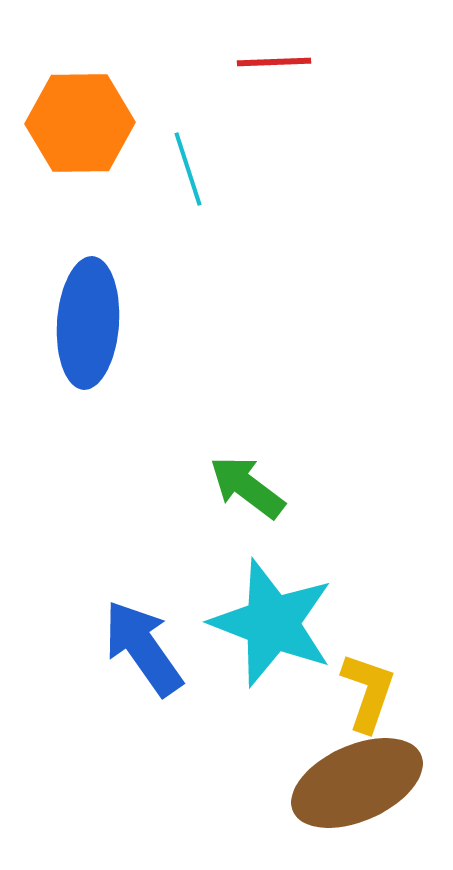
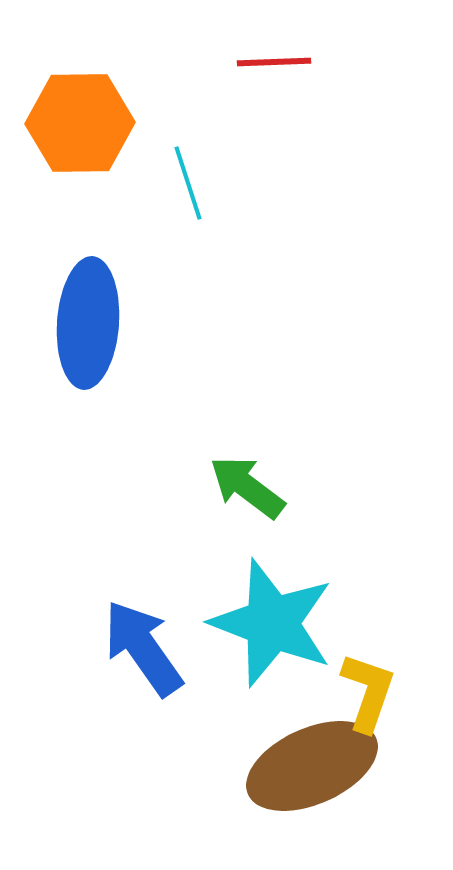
cyan line: moved 14 px down
brown ellipse: moved 45 px left, 17 px up
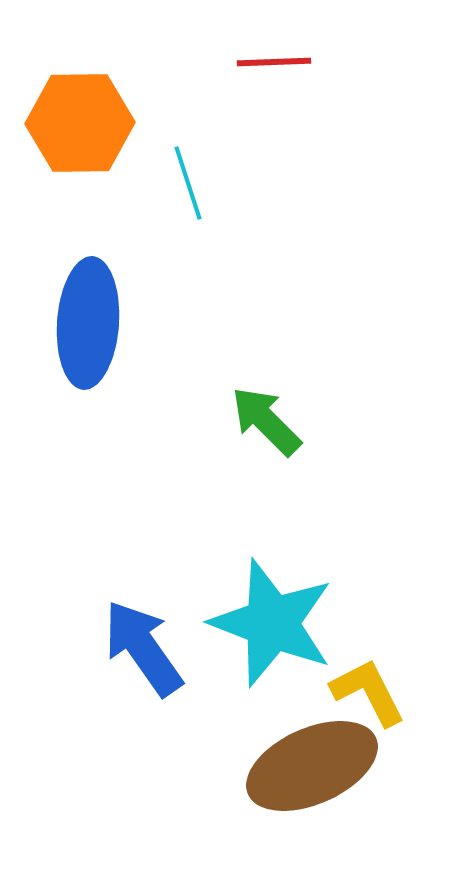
green arrow: moved 19 px right, 66 px up; rotated 8 degrees clockwise
yellow L-shape: rotated 46 degrees counterclockwise
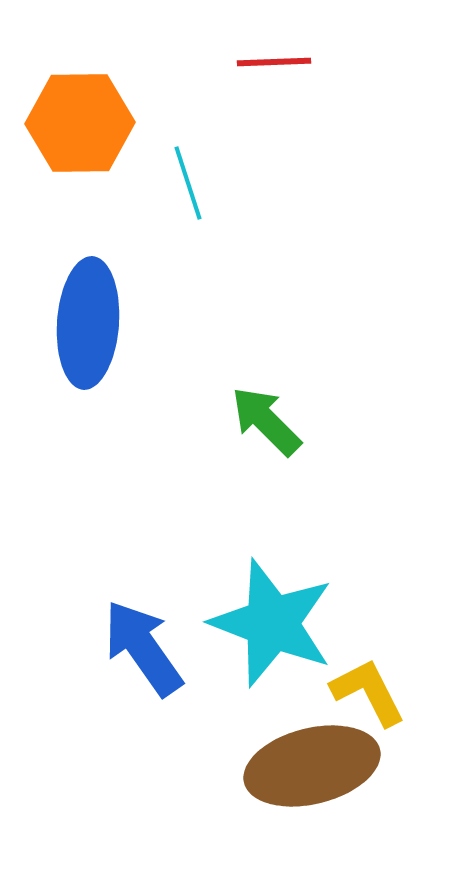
brown ellipse: rotated 10 degrees clockwise
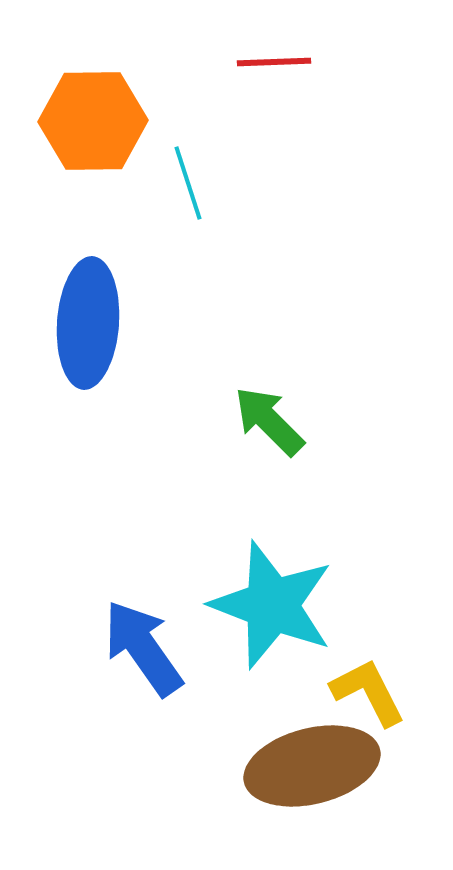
orange hexagon: moved 13 px right, 2 px up
green arrow: moved 3 px right
cyan star: moved 18 px up
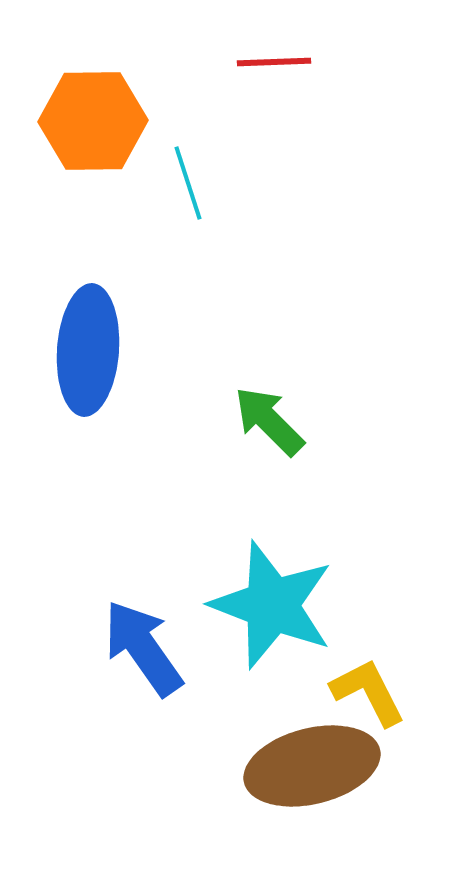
blue ellipse: moved 27 px down
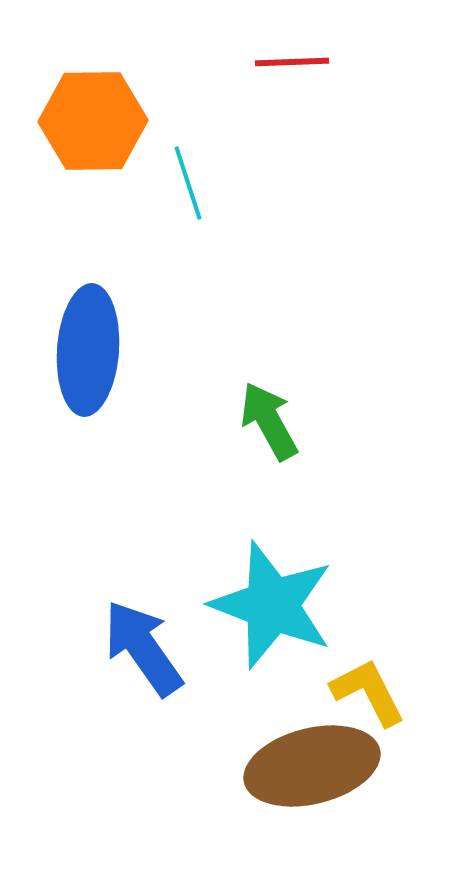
red line: moved 18 px right
green arrow: rotated 16 degrees clockwise
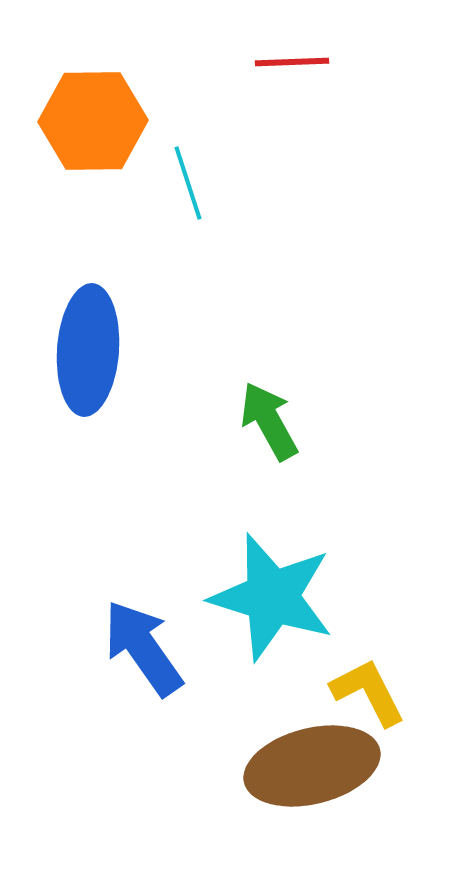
cyan star: moved 8 px up; rotated 4 degrees counterclockwise
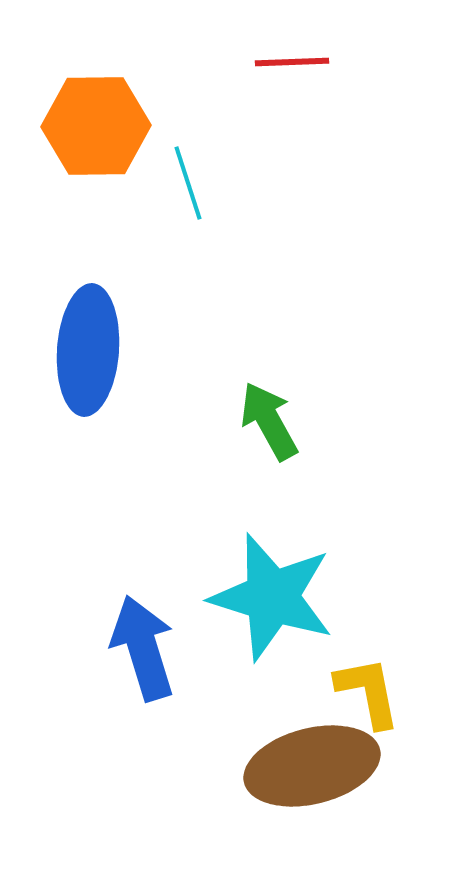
orange hexagon: moved 3 px right, 5 px down
blue arrow: rotated 18 degrees clockwise
yellow L-shape: rotated 16 degrees clockwise
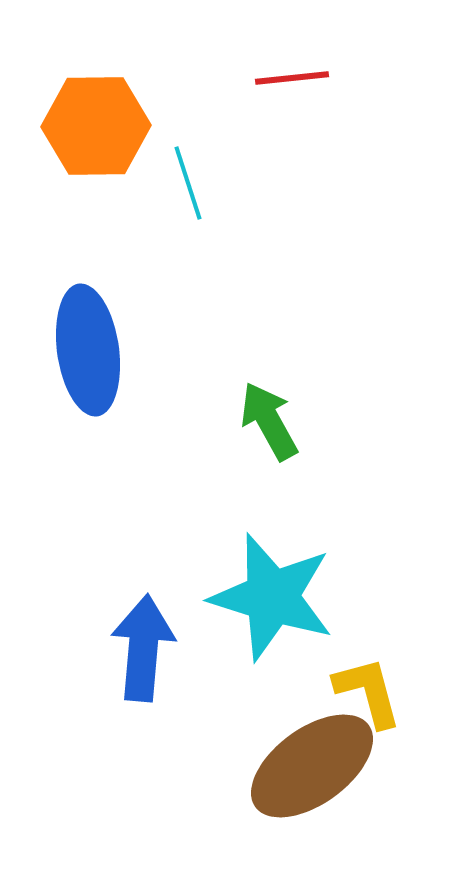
red line: moved 16 px down; rotated 4 degrees counterclockwise
blue ellipse: rotated 12 degrees counterclockwise
blue arrow: rotated 22 degrees clockwise
yellow L-shape: rotated 4 degrees counterclockwise
brown ellipse: rotated 22 degrees counterclockwise
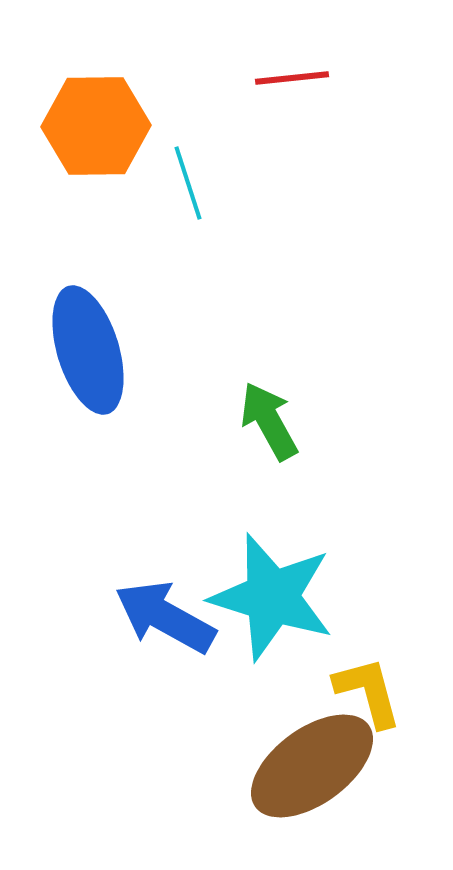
blue ellipse: rotated 9 degrees counterclockwise
blue arrow: moved 22 px right, 31 px up; rotated 66 degrees counterclockwise
